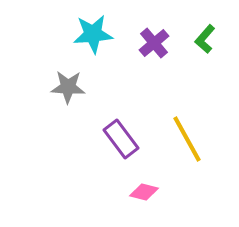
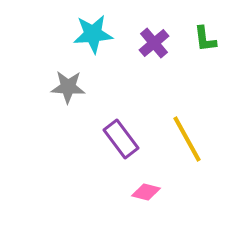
green L-shape: rotated 48 degrees counterclockwise
pink diamond: moved 2 px right
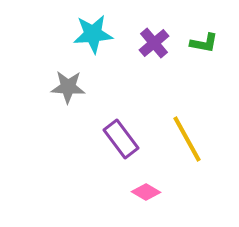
green L-shape: moved 1 px left, 4 px down; rotated 72 degrees counterclockwise
pink diamond: rotated 16 degrees clockwise
